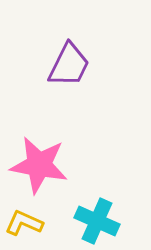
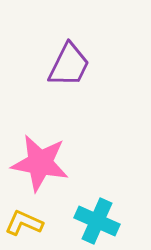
pink star: moved 1 px right, 2 px up
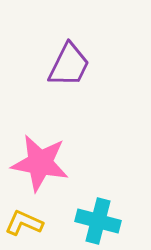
cyan cross: moved 1 px right; rotated 9 degrees counterclockwise
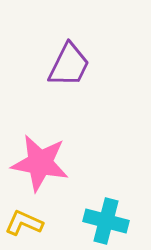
cyan cross: moved 8 px right
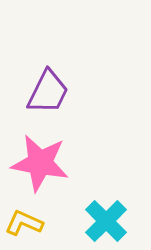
purple trapezoid: moved 21 px left, 27 px down
cyan cross: rotated 30 degrees clockwise
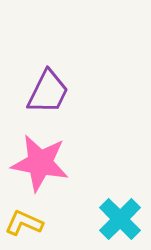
cyan cross: moved 14 px right, 2 px up
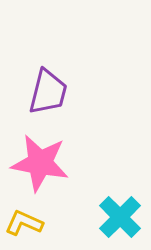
purple trapezoid: rotated 12 degrees counterclockwise
cyan cross: moved 2 px up
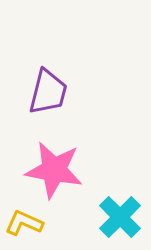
pink star: moved 14 px right, 7 px down
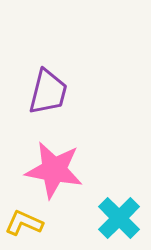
cyan cross: moved 1 px left, 1 px down
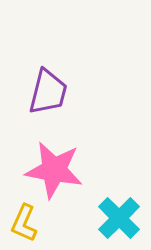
yellow L-shape: rotated 90 degrees counterclockwise
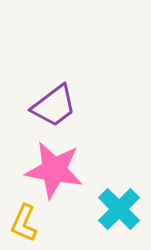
purple trapezoid: moved 6 px right, 14 px down; rotated 39 degrees clockwise
cyan cross: moved 9 px up
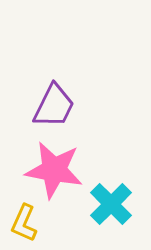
purple trapezoid: rotated 27 degrees counterclockwise
cyan cross: moved 8 px left, 5 px up
